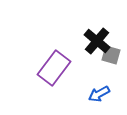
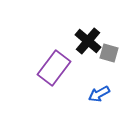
black cross: moved 9 px left
gray square: moved 2 px left, 2 px up
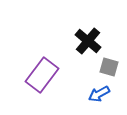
gray square: moved 14 px down
purple rectangle: moved 12 px left, 7 px down
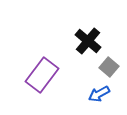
gray square: rotated 24 degrees clockwise
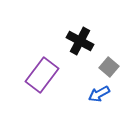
black cross: moved 8 px left; rotated 12 degrees counterclockwise
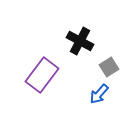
gray square: rotated 18 degrees clockwise
blue arrow: rotated 20 degrees counterclockwise
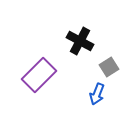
purple rectangle: moved 3 px left; rotated 8 degrees clockwise
blue arrow: moved 2 px left; rotated 20 degrees counterclockwise
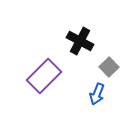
gray square: rotated 12 degrees counterclockwise
purple rectangle: moved 5 px right, 1 px down
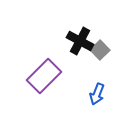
gray square: moved 9 px left, 17 px up
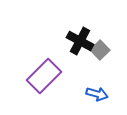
blue arrow: rotated 95 degrees counterclockwise
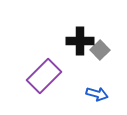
black cross: rotated 28 degrees counterclockwise
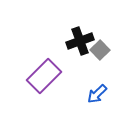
black cross: rotated 20 degrees counterclockwise
blue arrow: rotated 120 degrees clockwise
